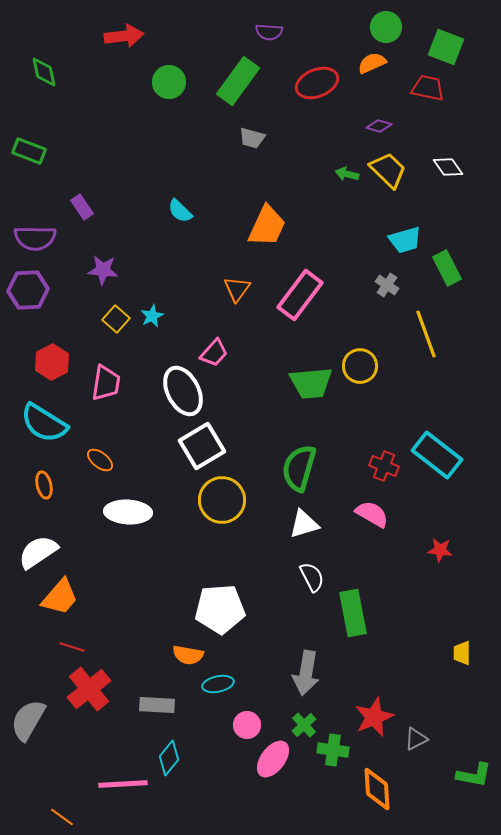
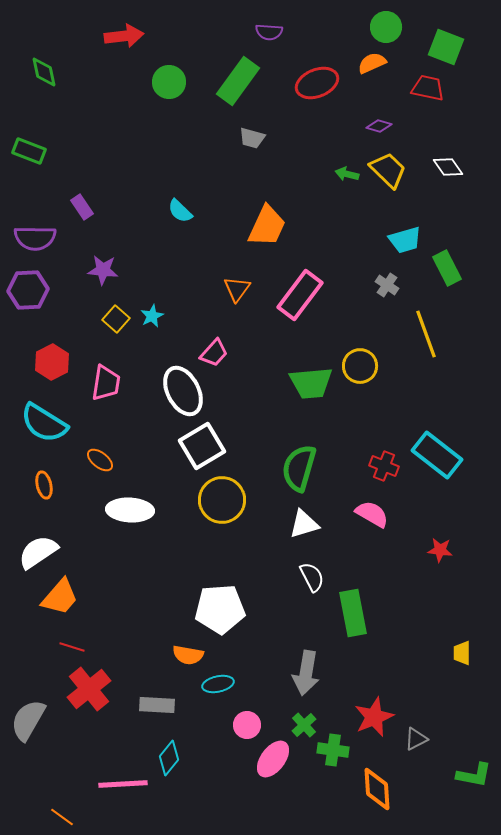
white ellipse at (128, 512): moved 2 px right, 2 px up
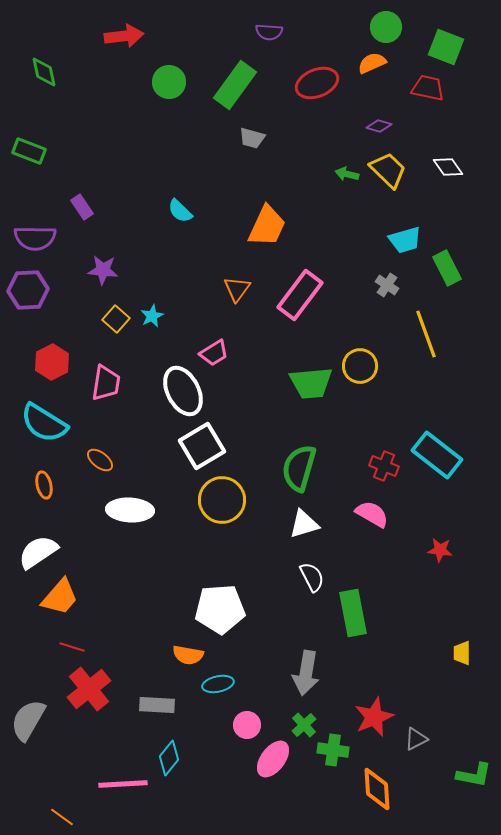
green rectangle at (238, 81): moved 3 px left, 4 px down
pink trapezoid at (214, 353): rotated 16 degrees clockwise
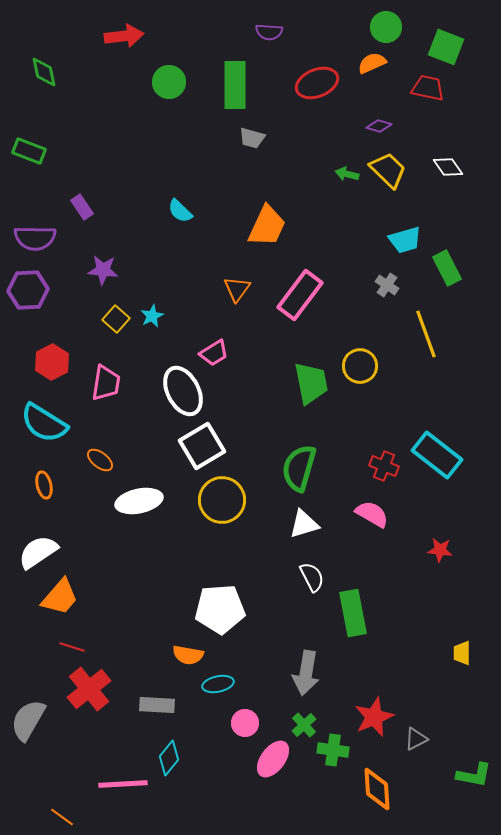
green rectangle at (235, 85): rotated 36 degrees counterclockwise
green trapezoid at (311, 383): rotated 96 degrees counterclockwise
white ellipse at (130, 510): moved 9 px right, 9 px up; rotated 15 degrees counterclockwise
pink circle at (247, 725): moved 2 px left, 2 px up
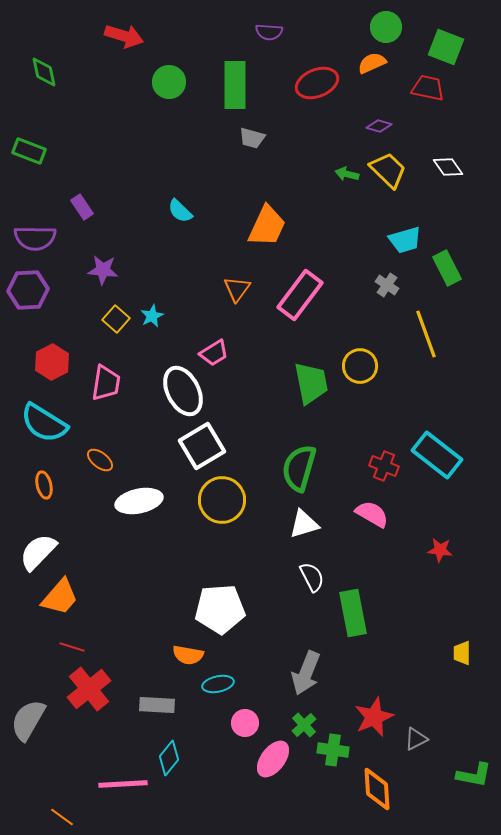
red arrow at (124, 36): rotated 24 degrees clockwise
white semicircle at (38, 552): rotated 12 degrees counterclockwise
gray arrow at (306, 673): rotated 12 degrees clockwise
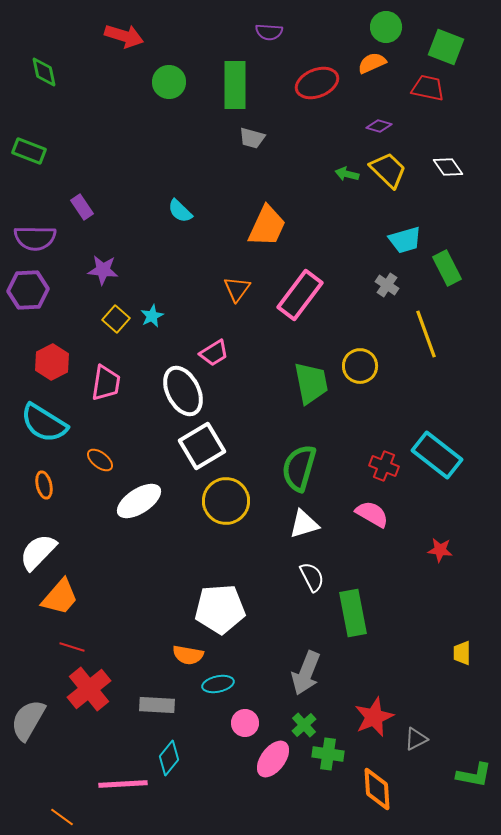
yellow circle at (222, 500): moved 4 px right, 1 px down
white ellipse at (139, 501): rotated 21 degrees counterclockwise
green cross at (333, 750): moved 5 px left, 4 px down
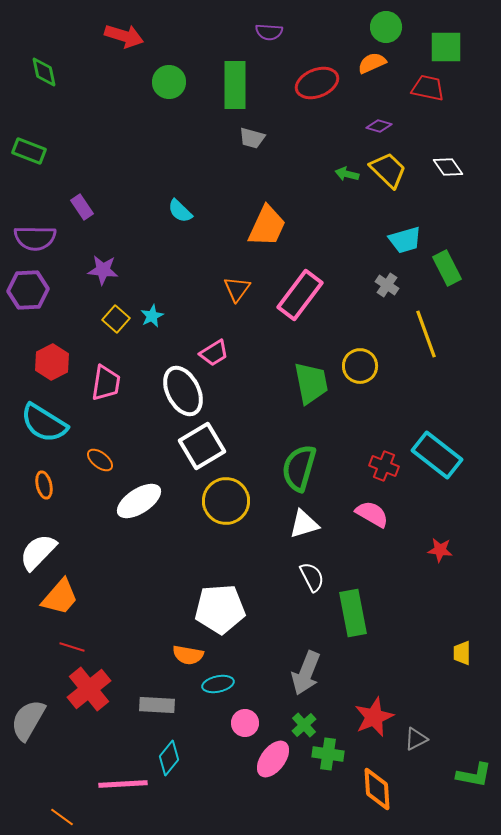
green square at (446, 47): rotated 21 degrees counterclockwise
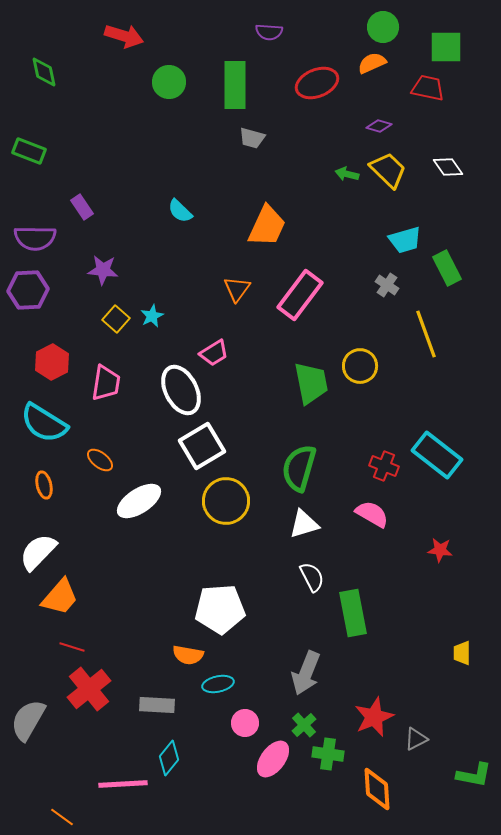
green circle at (386, 27): moved 3 px left
white ellipse at (183, 391): moved 2 px left, 1 px up
